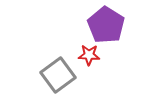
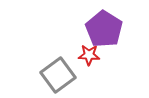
purple pentagon: moved 2 px left, 4 px down
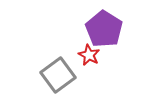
red star: rotated 25 degrees clockwise
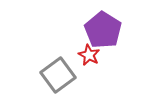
purple pentagon: moved 1 px left, 1 px down
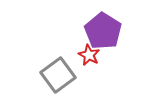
purple pentagon: moved 1 px down
